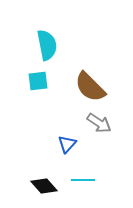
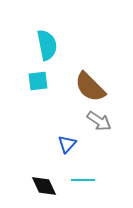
gray arrow: moved 2 px up
black diamond: rotated 16 degrees clockwise
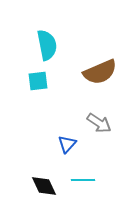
brown semicircle: moved 10 px right, 15 px up; rotated 68 degrees counterclockwise
gray arrow: moved 2 px down
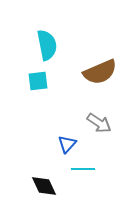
cyan line: moved 11 px up
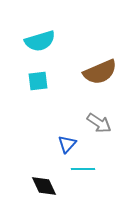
cyan semicircle: moved 7 px left, 4 px up; rotated 84 degrees clockwise
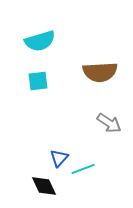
brown semicircle: rotated 20 degrees clockwise
gray arrow: moved 10 px right
blue triangle: moved 8 px left, 14 px down
cyan line: rotated 20 degrees counterclockwise
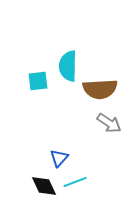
cyan semicircle: moved 28 px right, 25 px down; rotated 108 degrees clockwise
brown semicircle: moved 17 px down
cyan line: moved 8 px left, 13 px down
